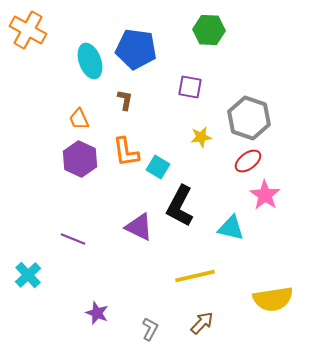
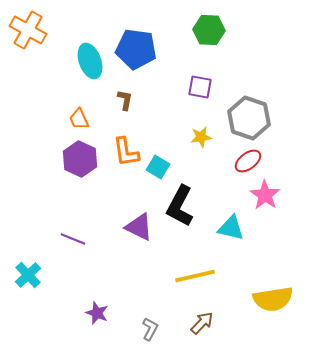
purple square: moved 10 px right
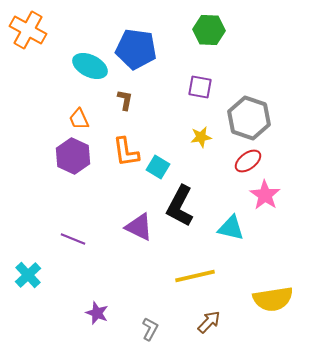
cyan ellipse: moved 5 px down; rotated 44 degrees counterclockwise
purple hexagon: moved 7 px left, 3 px up
brown arrow: moved 7 px right, 1 px up
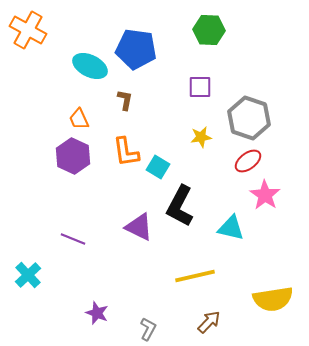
purple square: rotated 10 degrees counterclockwise
gray L-shape: moved 2 px left
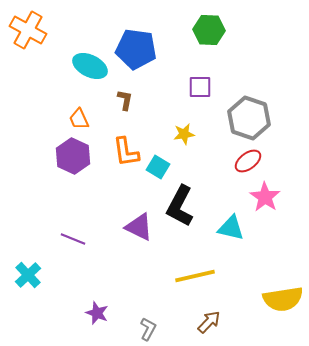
yellow star: moved 17 px left, 3 px up
pink star: moved 2 px down
yellow semicircle: moved 10 px right
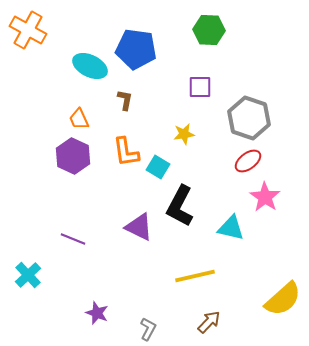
yellow semicircle: rotated 33 degrees counterclockwise
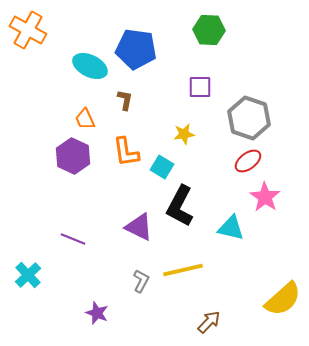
orange trapezoid: moved 6 px right
cyan square: moved 4 px right
yellow line: moved 12 px left, 6 px up
gray L-shape: moved 7 px left, 48 px up
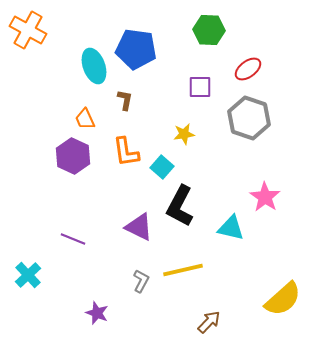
cyan ellipse: moved 4 px right; rotated 44 degrees clockwise
red ellipse: moved 92 px up
cyan square: rotated 10 degrees clockwise
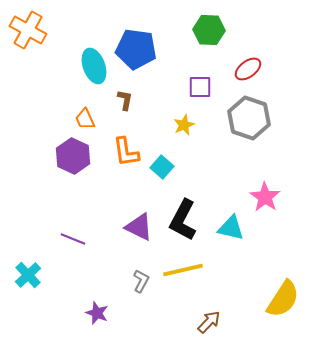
yellow star: moved 9 px up; rotated 15 degrees counterclockwise
black L-shape: moved 3 px right, 14 px down
yellow semicircle: rotated 15 degrees counterclockwise
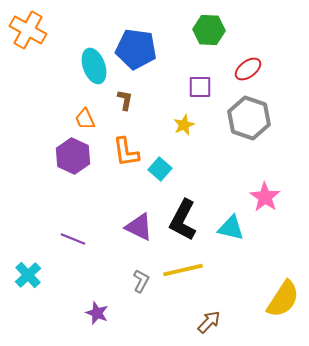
cyan square: moved 2 px left, 2 px down
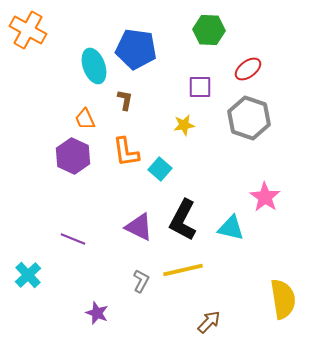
yellow star: rotated 15 degrees clockwise
yellow semicircle: rotated 42 degrees counterclockwise
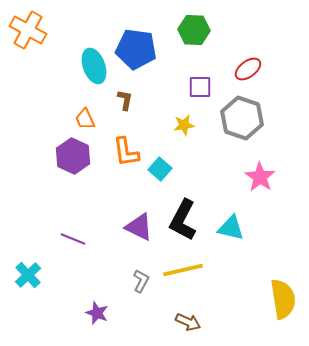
green hexagon: moved 15 px left
gray hexagon: moved 7 px left
pink star: moved 5 px left, 20 px up
brown arrow: moved 21 px left; rotated 70 degrees clockwise
